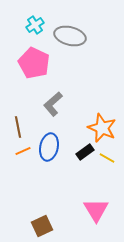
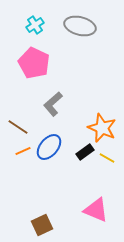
gray ellipse: moved 10 px right, 10 px up
brown line: rotated 45 degrees counterclockwise
blue ellipse: rotated 28 degrees clockwise
pink triangle: rotated 36 degrees counterclockwise
brown square: moved 1 px up
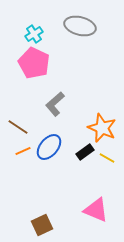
cyan cross: moved 1 px left, 9 px down
gray L-shape: moved 2 px right
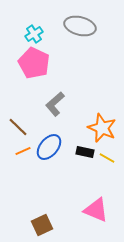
brown line: rotated 10 degrees clockwise
black rectangle: rotated 48 degrees clockwise
